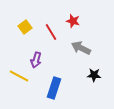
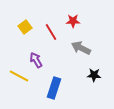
red star: rotated 16 degrees counterclockwise
purple arrow: rotated 133 degrees clockwise
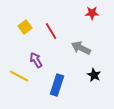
red star: moved 19 px right, 8 px up
red line: moved 1 px up
black star: rotated 24 degrees clockwise
blue rectangle: moved 3 px right, 3 px up
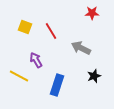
yellow square: rotated 32 degrees counterclockwise
black star: moved 1 px down; rotated 24 degrees clockwise
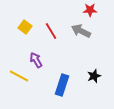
red star: moved 2 px left, 3 px up
yellow square: rotated 16 degrees clockwise
gray arrow: moved 17 px up
blue rectangle: moved 5 px right
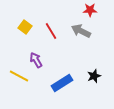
blue rectangle: moved 2 px up; rotated 40 degrees clockwise
